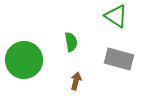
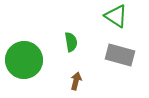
gray rectangle: moved 1 px right, 4 px up
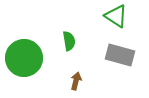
green semicircle: moved 2 px left, 1 px up
green circle: moved 2 px up
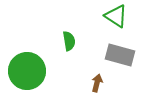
green circle: moved 3 px right, 13 px down
brown arrow: moved 21 px right, 2 px down
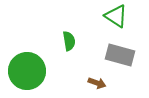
brown arrow: rotated 96 degrees clockwise
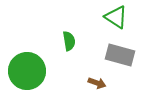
green triangle: moved 1 px down
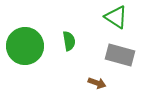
green circle: moved 2 px left, 25 px up
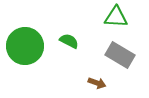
green triangle: rotated 30 degrees counterclockwise
green semicircle: rotated 54 degrees counterclockwise
gray rectangle: rotated 16 degrees clockwise
